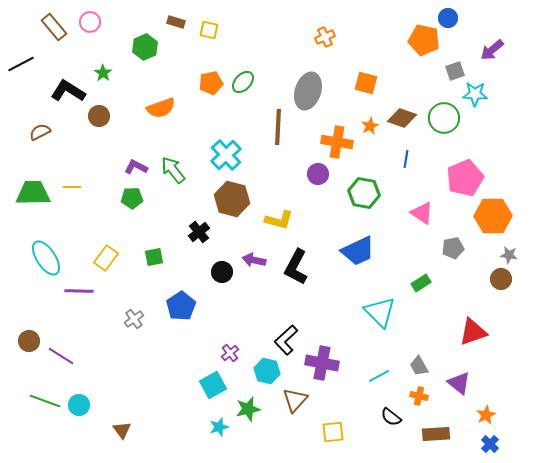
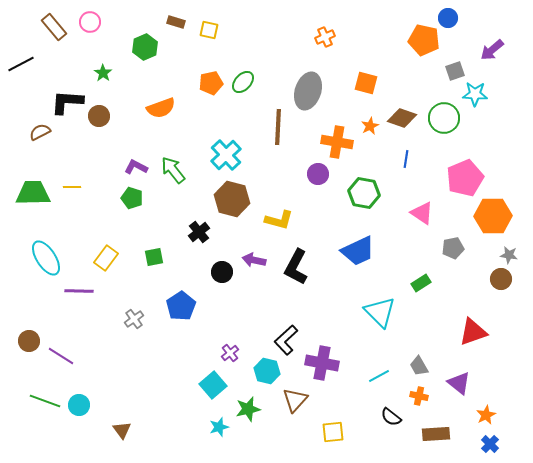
black L-shape at (68, 91): moved 1 px left, 11 px down; rotated 28 degrees counterclockwise
green pentagon at (132, 198): rotated 20 degrees clockwise
cyan square at (213, 385): rotated 12 degrees counterclockwise
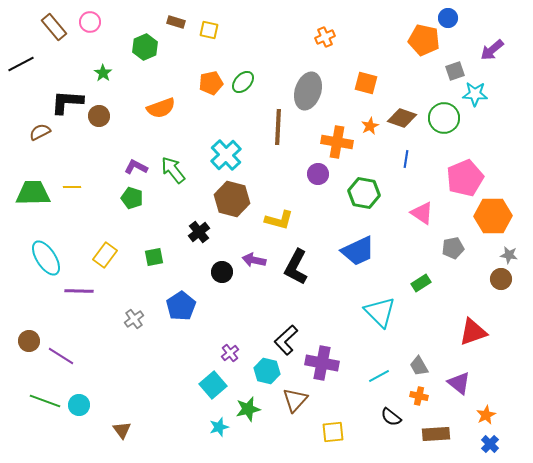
yellow rectangle at (106, 258): moved 1 px left, 3 px up
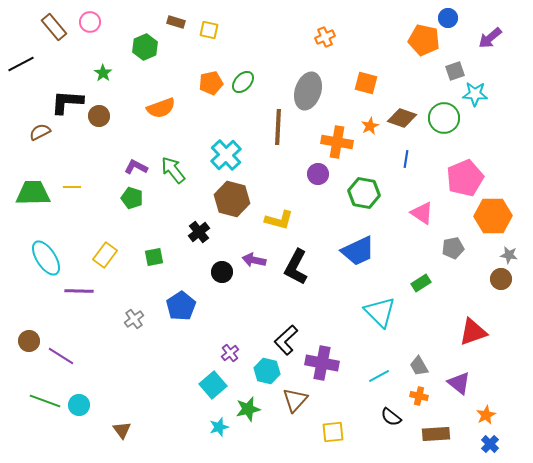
purple arrow at (492, 50): moved 2 px left, 12 px up
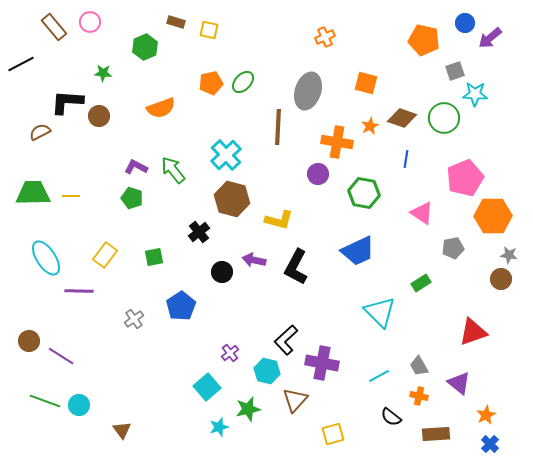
blue circle at (448, 18): moved 17 px right, 5 px down
green star at (103, 73): rotated 30 degrees counterclockwise
yellow line at (72, 187): moved 1 px left, 9 px down
cyan square at (213, 385): moved 6 px left, 2 px down
yellow square at (333, 432): moved 2 px down; rotated 10 degrees counterclockwise
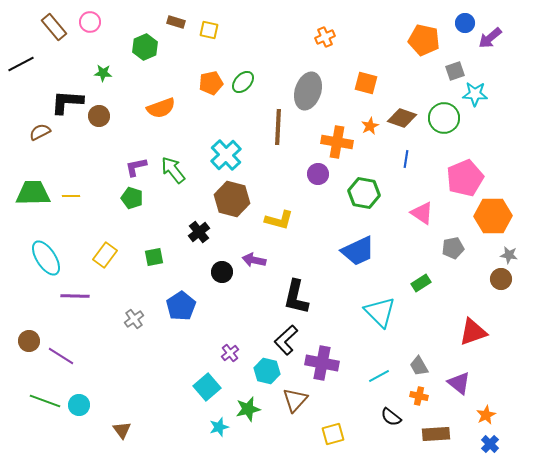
purple L-shape at (136, 167): rotated 40 degrees counterclockwise
black L-shape at (296, 267): moved 30 px down; rotated 15 degrees counterclockwise
purple line at (79, 291): moved 4 px left, 5 px down
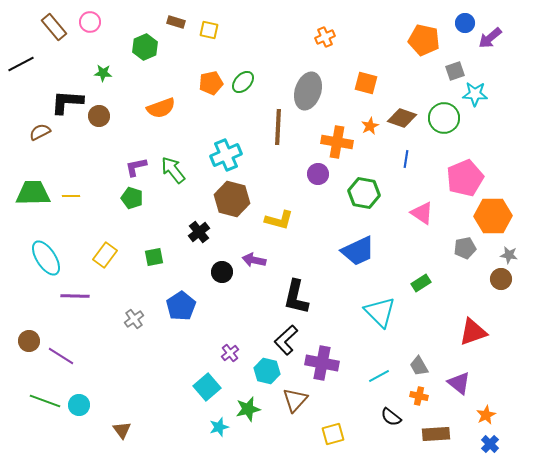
cyan cross at (226, 155): rotated 20 degrees clockwise
gray pentagon at (453, 248): moved 12 px right
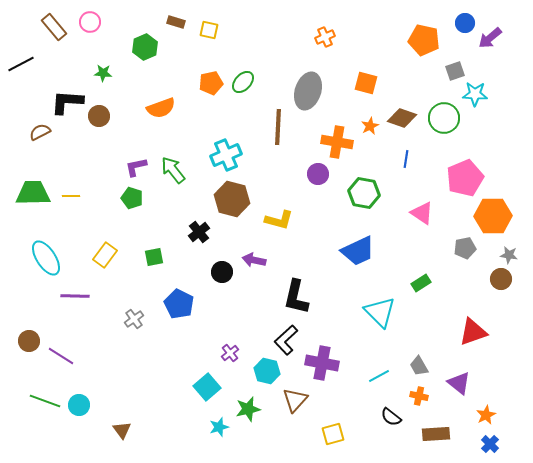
blue pentagon at (181, 306): moved 2 px left, 2 px up; rotated 12 degrees counterclockwise
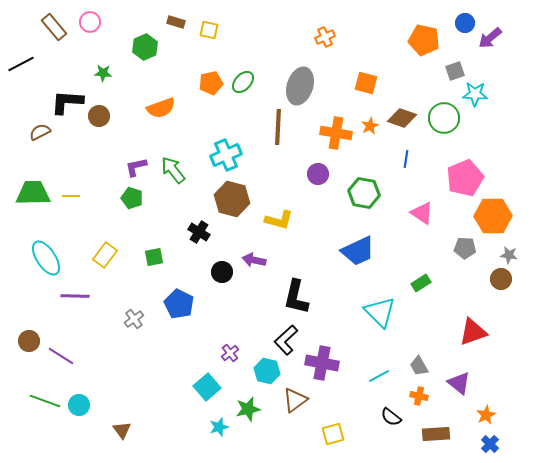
gray ellipse at (308, 91): moved 8 px left, 5 px up
orange cross at (337, 142): moved 1 px left, 9 px up
black cross at (199, 232): rotated 20 degrees counterclockwise
gray pentagon at (465, 248): rotated 15 degrees clockwise
brown triangle at (295, 400): rotated 12 degrees clockwise
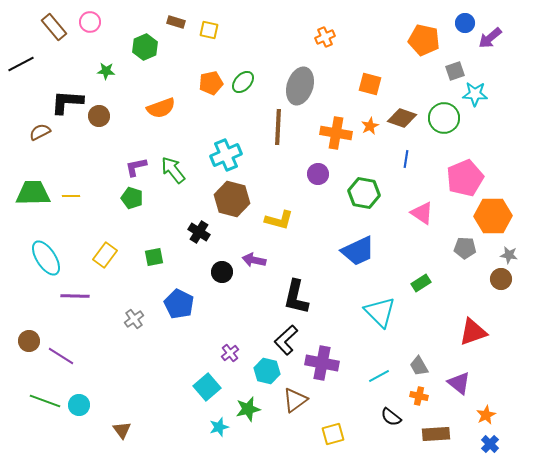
green star at (103, 73): moved 3 px right, 2 px up
orange square at (366, 83): moved 4 px right, 1 px down
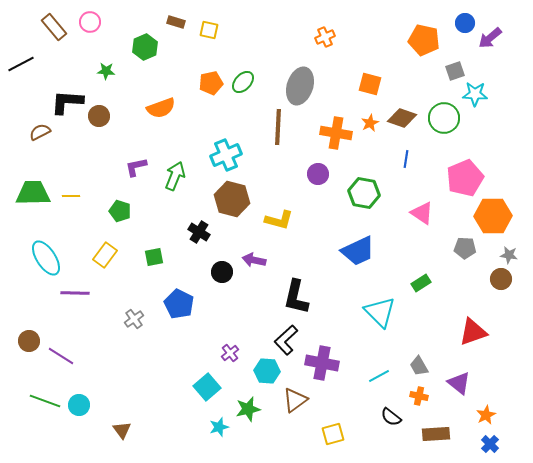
orange star at (370, 126): moved 3 px up
green arrow at (173, 170): moved 2 px right, 6 px down; rotated 60 degrees clockwise
green pentagon at (132, 198): moved 12 px left, 13 px down
purple line at (75, 296): moved 3 px up
cyan hexagon at (267, 371): rotated 10 degrees counterclockwise
